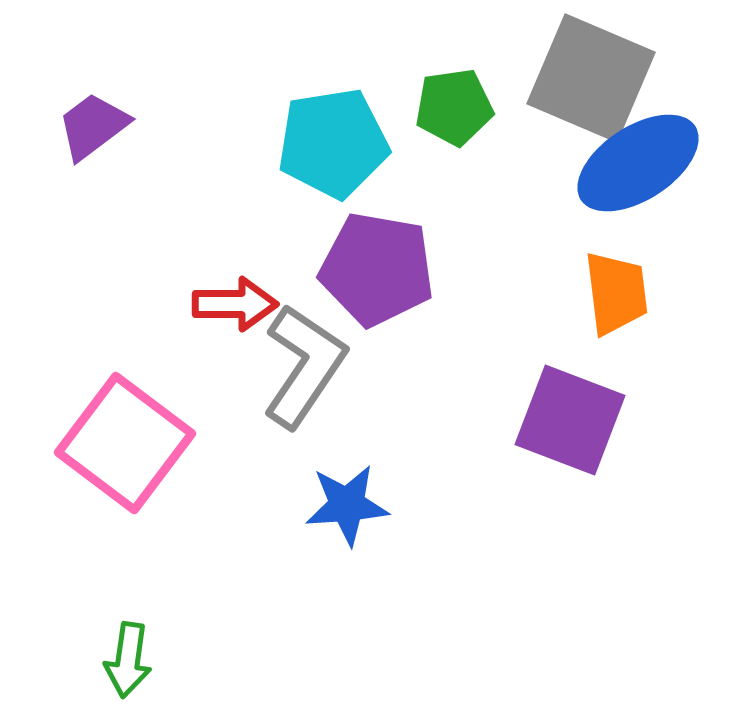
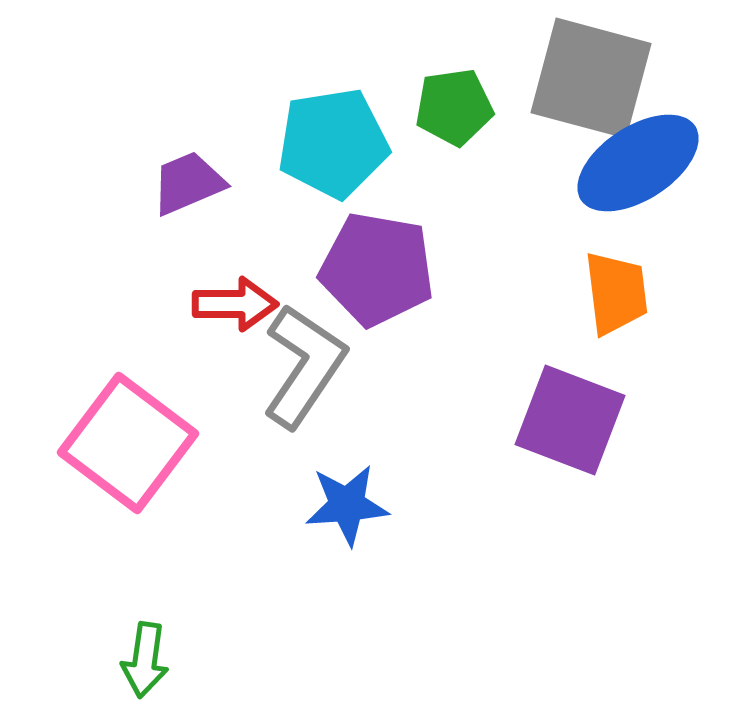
gray square: rotated 8 degrees counterclockwise
purple trapezoid: moved 95 px right, 57 px down; rotated 14 degrees clockwise
pink square: moved 3 px right
green arrow: moved 17 px right
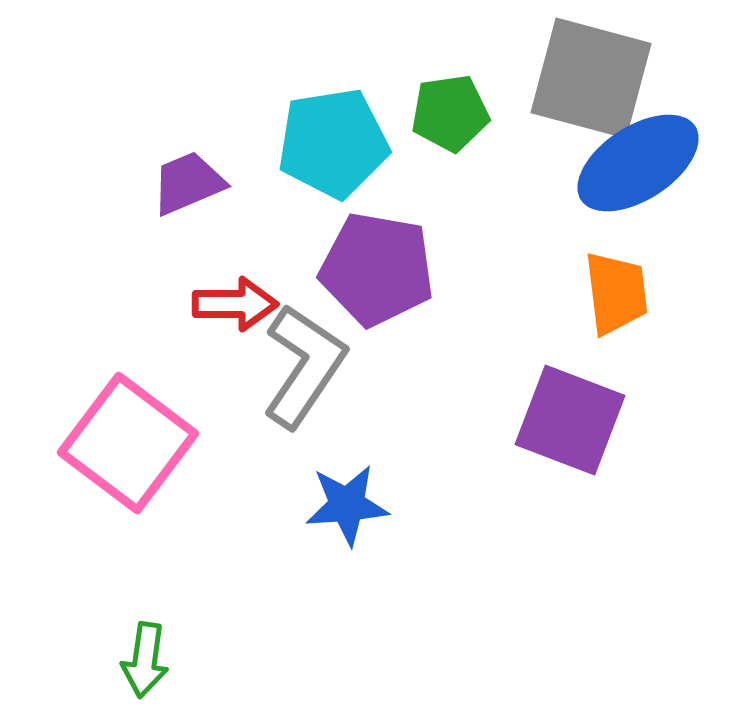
green pentagon: moved 4 px left, 6 px down
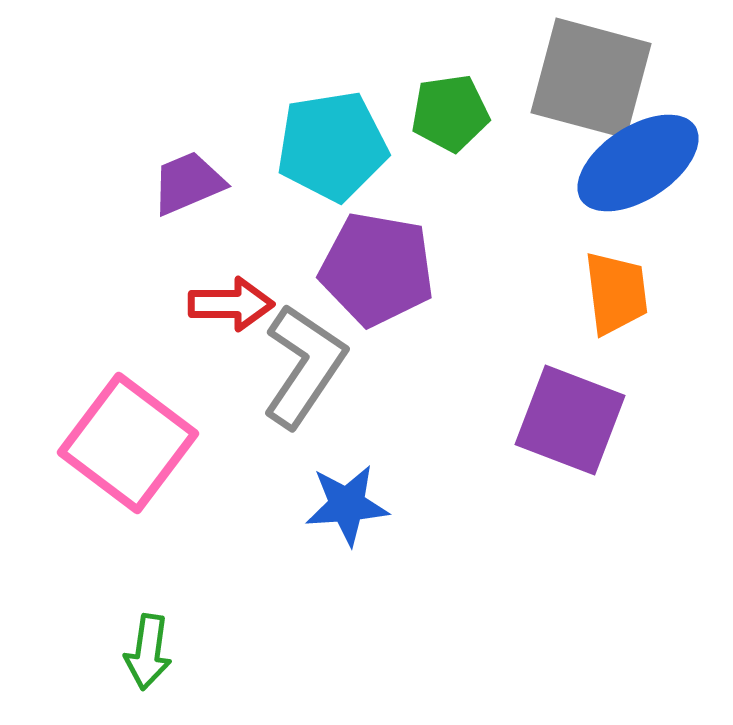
cyan pentagon: moved 1 px left, 3 px down
red arrow: moved 4 px left
green arrow: moved 3 px right, 8 px up
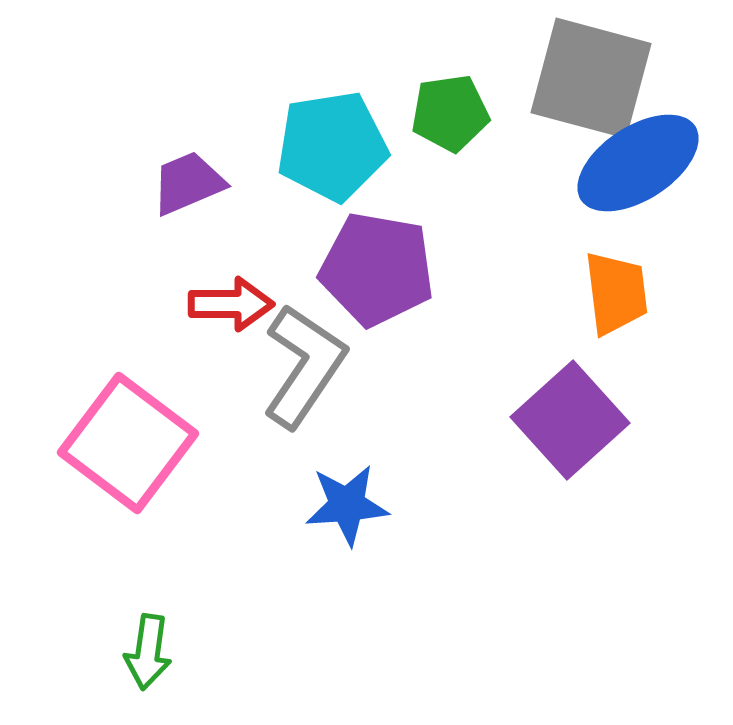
purple square: rotated 27 degrees clockwise
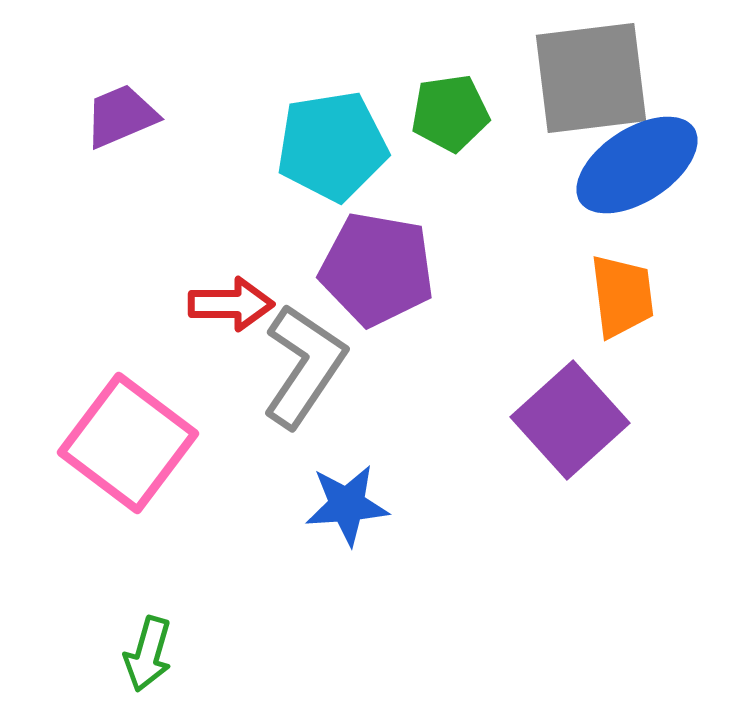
gray square: rotated 22 degrees counterclockwise
blue ellipse: moved 1 px left, 2 px down
purple trapezoid: moved 67 px left, 67 px up
orange trapezoid: moved 6 px right, 3 px down
green arrow: moved 2 px down; rotated 8 degrees clockwise
